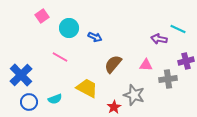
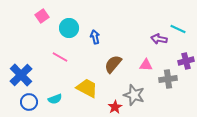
blue arrow: rotated 128 degrees counterclockwise
red star: moved 1 px right
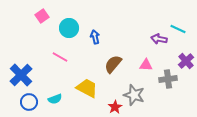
purple cross: rotated 28 degrees counterclockwise
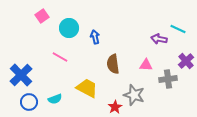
brown semicircle: rotated 48 degrees counterclockwise
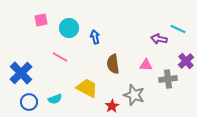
pink square: moved 1 px left, 4 px down; rotated 24 degrees clockwise
blue cross: moved 2 px up
red star: moved 3 px left, 1 px up
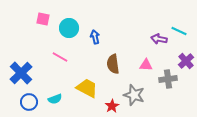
pink square: moved 2 px right, 1 px up; rotated 24 degrees clockwise
cyan line: moved 1 px right, 2 px down
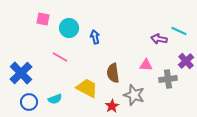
brown semicircle: moved 9 px down
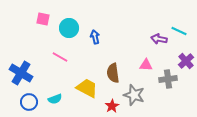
blue cross: rotated 15 degrees counterclockwise
